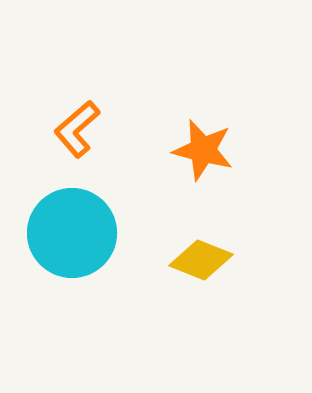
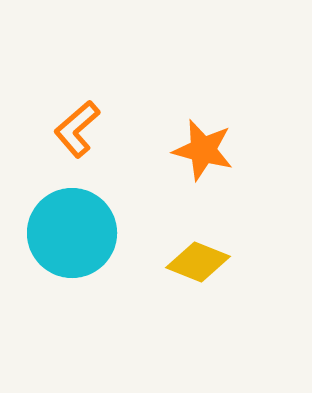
yellow diamond: moved 3 px left, 2 px down
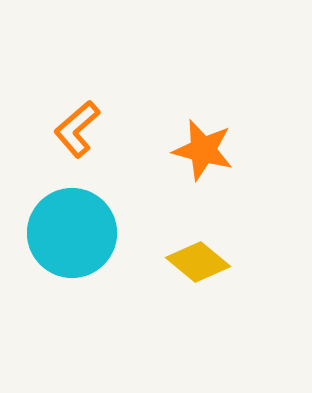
yellow diamond: rotated 18 degrees clockwise
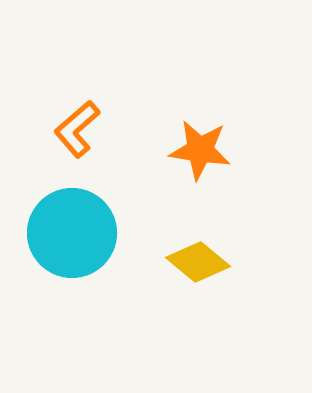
orange star: moved 3 px left; rotated 6 degrees counterclockwise
